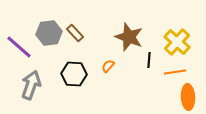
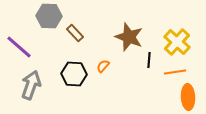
gray hexagon: moved 17 px up; rotated 10 degrees clockwise
orange semicircle: moved 5 px left
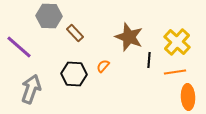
gray arrow: moved 4 px down
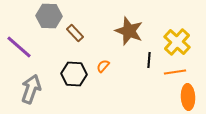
brown star: moved 6 px up
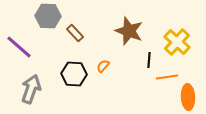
gray hexagon: moved 1 px left
orange line: moved 8 px left, 5 px down
